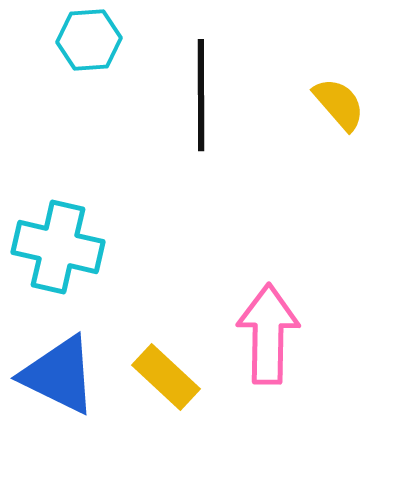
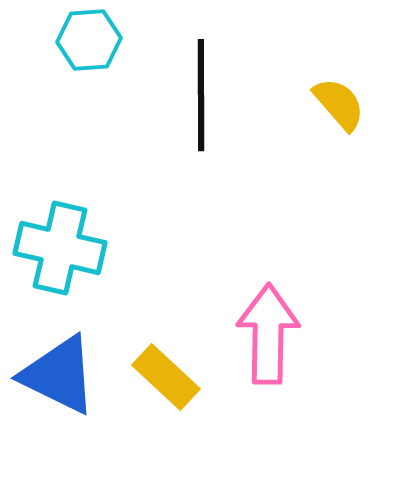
cyan cross: moved 2 px right, 1 px down
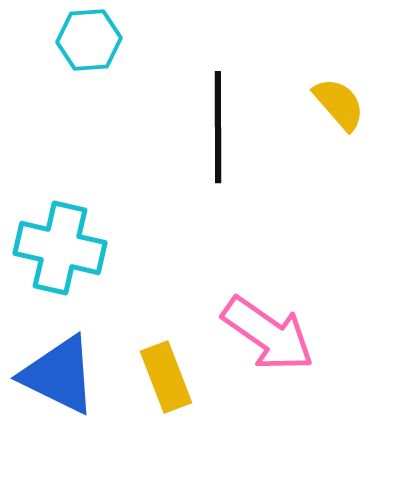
black line: moved 17 px right, 32 px down
pink arrow: rotated 124 degrees clockwise
yellow rectangle: rotated 26 degrees clockwise
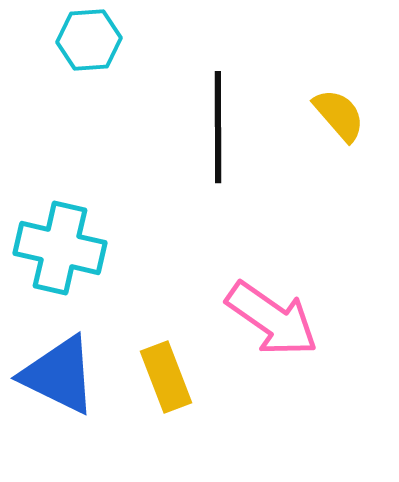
yellow semicircle: moved 11 px down
pink arrow: moved 4 px right, 15 px up
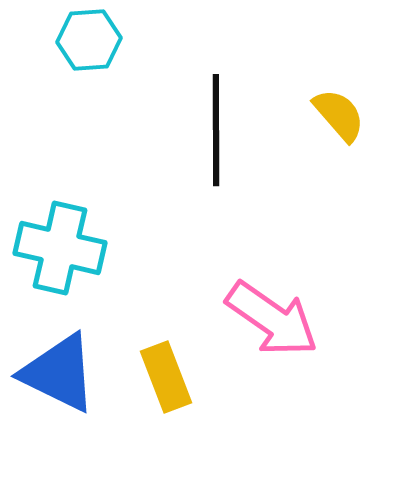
black line: moved 2 px left, 3 px down
blue triangle: moved 2 px up
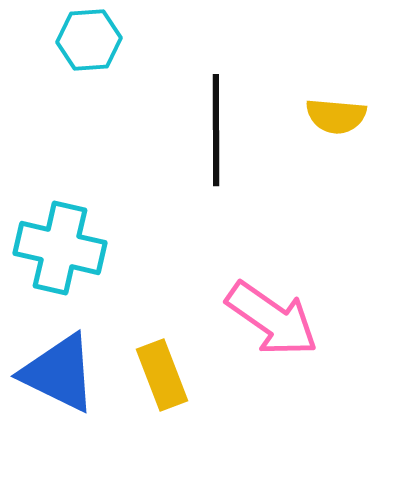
yellow semicircle: moved 3 px left, 1 px down; rotated 136 degrees clockwise
yellow rectangle: moved 4 px left, 2 px up
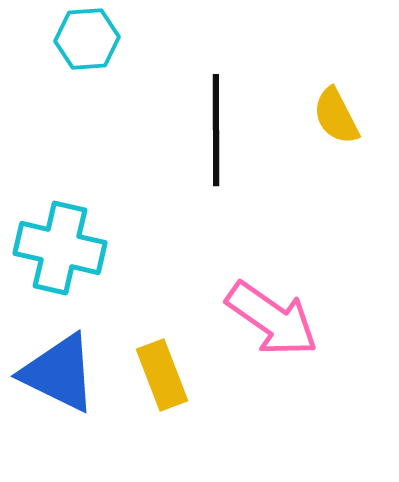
cyan hexagon: moved 2 px left, 1 px up
yellow semicircle: rotated 58 degrees clockwise
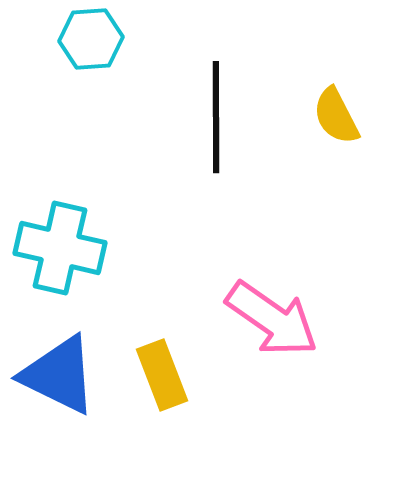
cyan hexagon: moved 4 px right
black line: moved 13 px up
blue triangle: moved 2 px down
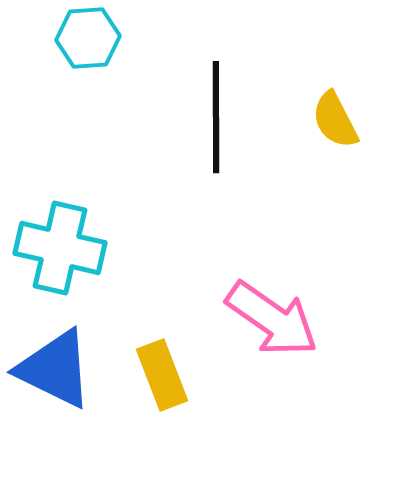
cyan hexagon: moved 3 px left, 1 px up
yellow semicircle: moved 1 px left, 4 px down
blue triangle: moved 4 px left, 6 px up
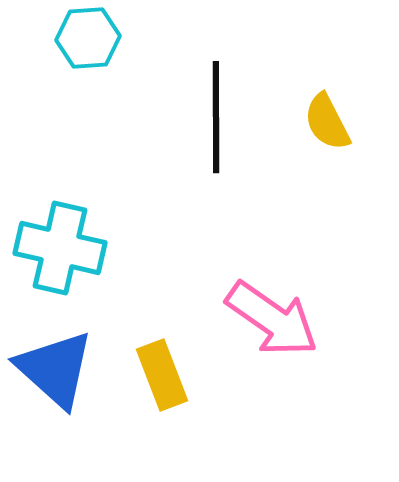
yellow semicircle: moved 8 px left, 2 px down
blue triangle: rotated 16 degrees clockwise
